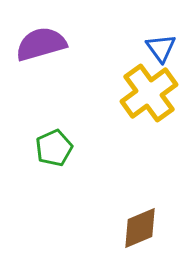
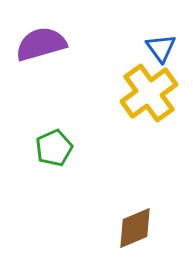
brown diamond: moved 5 px left
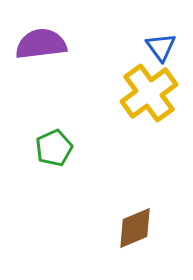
purple semicircle: rotated 9 degrees clockwise
blue triangle: moved 1 px up
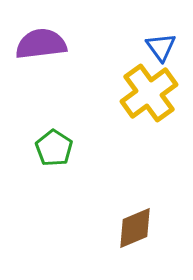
green pentagon: rotated 15 degrees counterclockwise
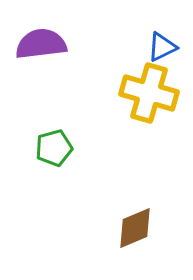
blue triangle: moved 1 px right; rotated 40 degrees clockwise
yellow cross: rotated 38 degrees counterclockwise
green pentagon: rotated 24 degrees clockwise
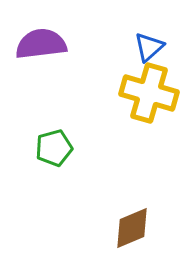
blue triangle: moved 13 px left; rotated 16 degrees counterclockwise
brown diamond: moved 3 px left
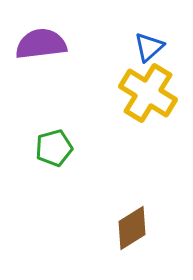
yellow cross: moved 1 px left; rotated 16 degrees clockwise
brown diamond: rotated 9 degrees counterclockwise
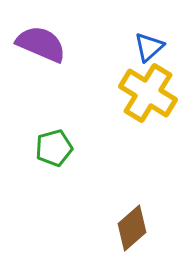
purple semicircle: rotated 30 degrees clockwise
brown diamond: rotated 9 degrees counterclockwise
